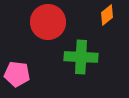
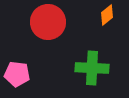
green cross: moved 11 px right, 11 px down
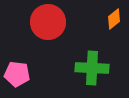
orange diamond: moved 7 px right, 4 px down
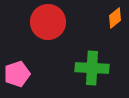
orange diamond: moved 1 px right, 1 px up
pink pentagon: rotated 25 degrees counterclockwise
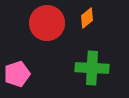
orange diamond: moved 28 px left
red circle: moved 1 px left, 1 px down
